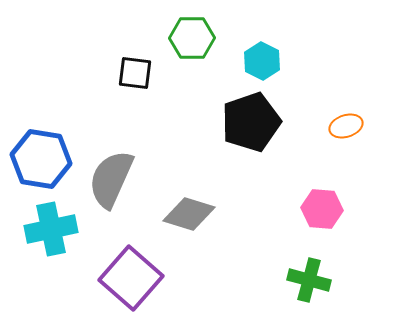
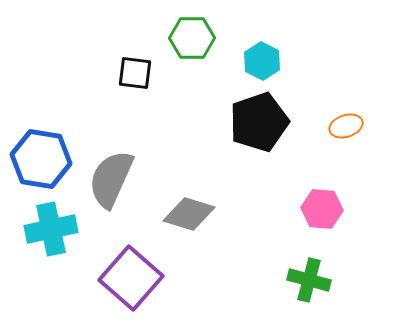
black pentagon: moved 8 px right
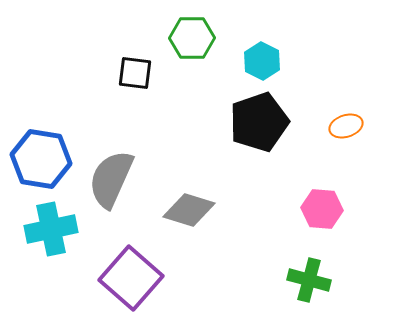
gray diamond: moved 4 px up
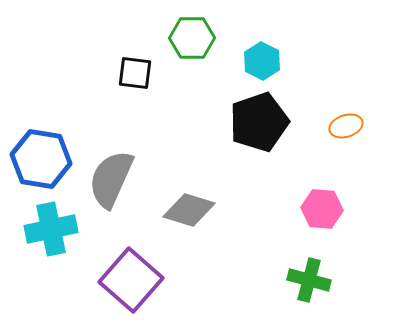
purple square: moved 2 px down
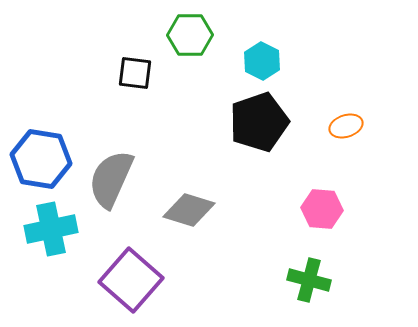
green hexagon: moved 2 px left, 3 px up
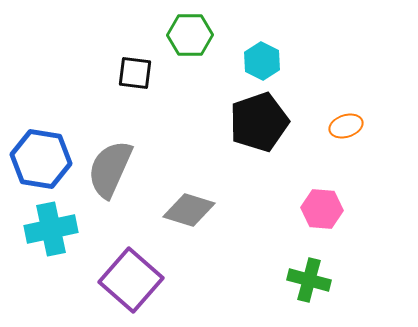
gray semicircle: moved 1 px left, 10 px up
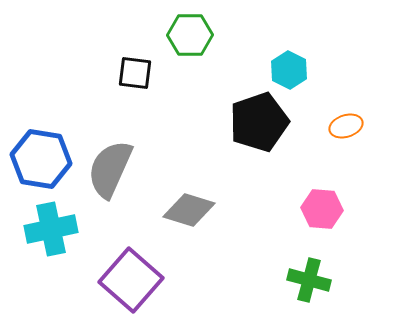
cyan hexagon: moved 27 px right, 9 px down
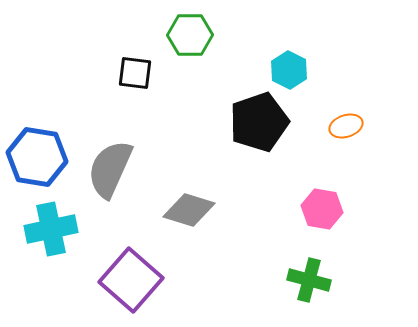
blue hexagon: moved 4 px left, 2 px up
pink hexagon: rotated 6 degrees clockwise
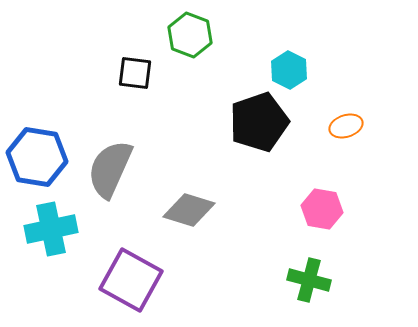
green hexagon: rotated 21 degrees clockwise
purple square: rotated 12 degrees counterclockwise
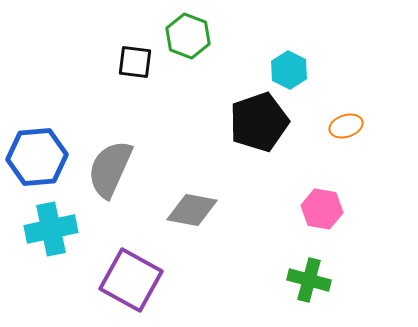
green hexagon: moved 2 px left, 1 px down
black square: moved 11 px up
blue hexagon: rotated 14 degrees counterclockwise
gray diamond: moved 3 px right; rotated 6 degrees counterclockwise
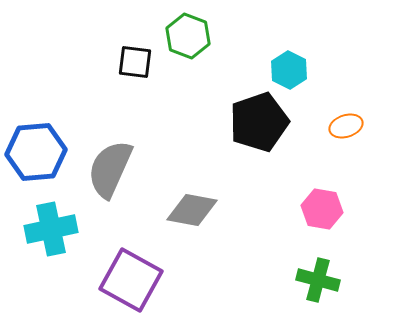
blue hexagon: moved 1 px left, 5 px up
green cross: moved 9 px right
